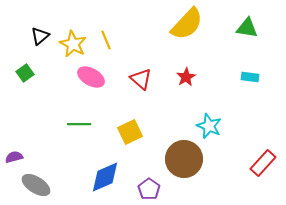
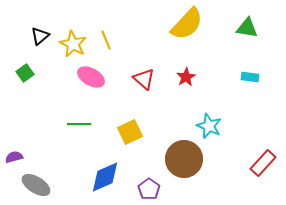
red triangle: moved 3 px right
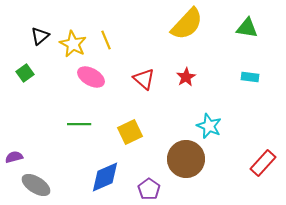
brown circle: moved 2 px right
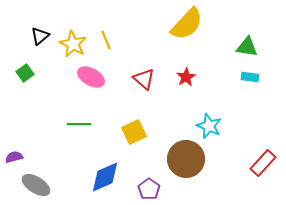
green triangle: moved 19 px down
yellow square: moved 4 px right
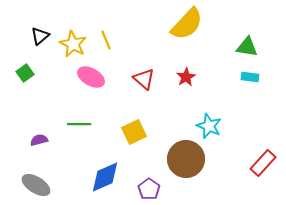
purple semicircle: moved 25 px right, 17 px up
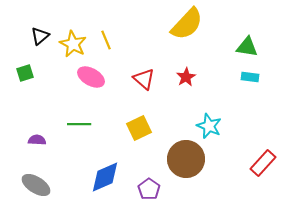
green square: rotated 18 degrees clockwise
yellow square: moved 5 px right, 4 px up
purple semicircle: moved 2 px left; rotated 18 degrees clockwise
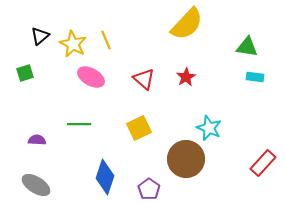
cyan rectangle: moved 5 px right
cyan star: moved 2 px down
blue diamond: rotated 48 degrees counterclockwise
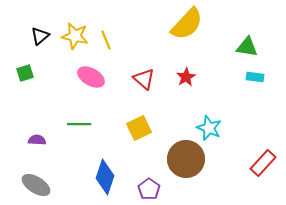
yellow star: moved 2 px right, 8 px up; rotated 16 degrees counterclockwise
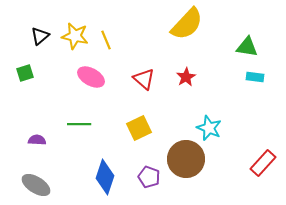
purple pentagon: moved 12 px up; rotated 15 degrees counterclockwise
